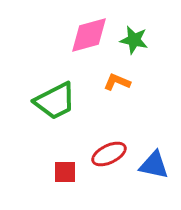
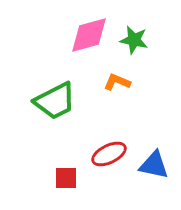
red square: moved 1 px right, 6 px down
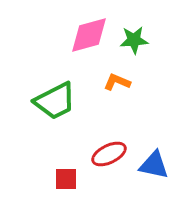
green star: rotated 16 degrees counterclockwise
red square: moved 1 px down
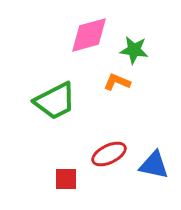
green star: moved 10 px down; rotated 12 degrees clockwise
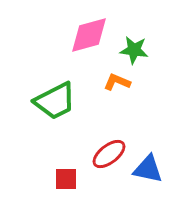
red ellipse: rotated 12 degrees counterclockwise
blue triangle: moved 6 px left, 4 px down
